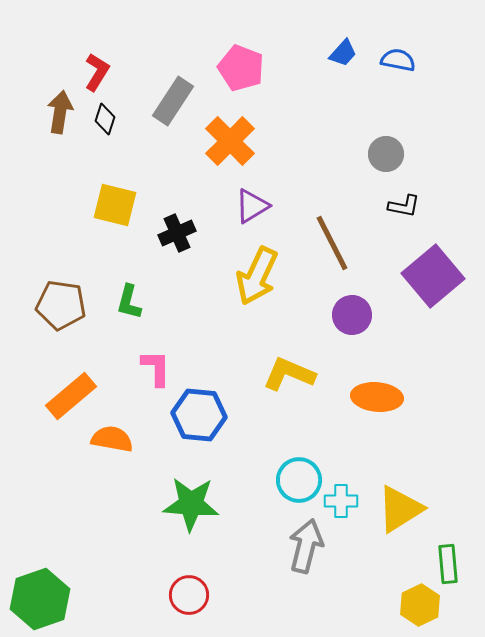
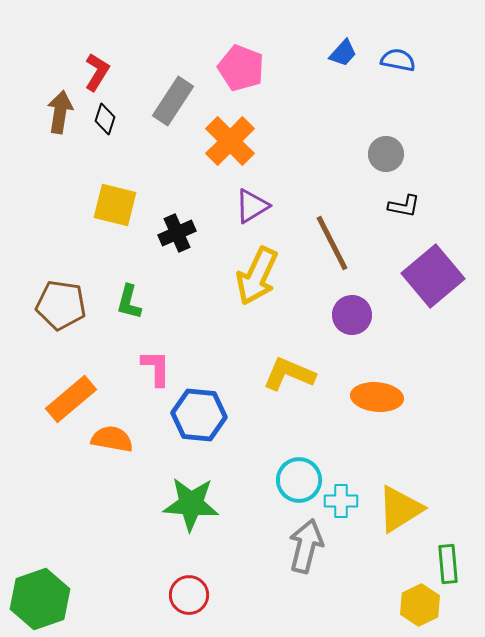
orange rectangle: moved 3 px down
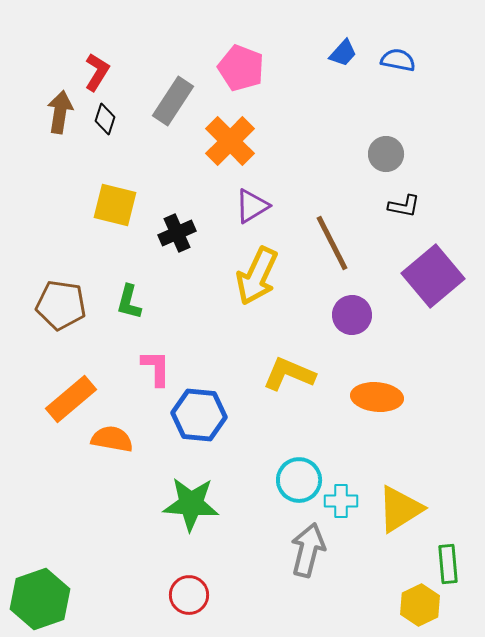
gray arrow: moved 2 px right, 4 px down
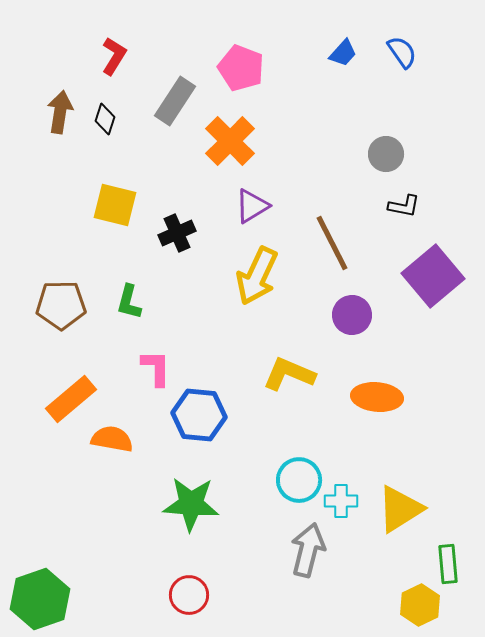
blue semicircle: moved 4 px right, 8 px up; rotated 44 degrees clockwise
red L-shape: moved 17 px right, 16 px up
gray rectangle: moved 2 px right
brown pentagon: rotated 9 degrees counterclockwise
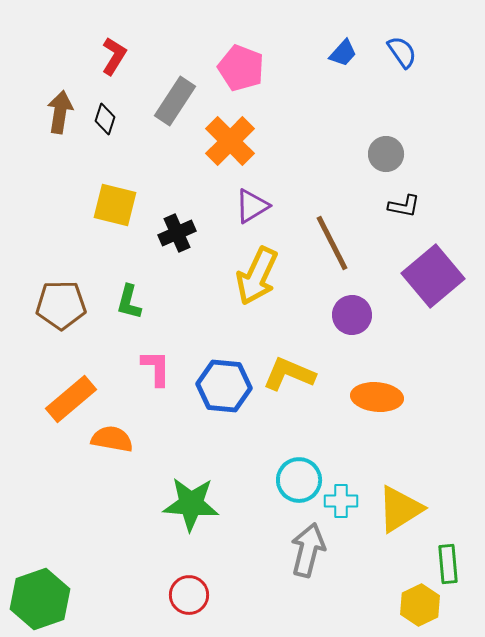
blue hexagon: moved 25 px right, 29 px up
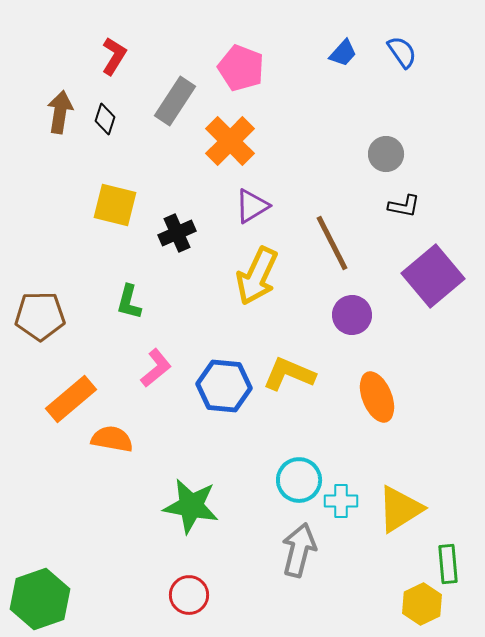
brown pentagon: moved 21 px left, 11 px down
pink L-shape: rotated 51 degrees clockwise
orange ellipse: rotated 63 degrees clockwise
green star: moved 2 px down; rotated 6 degrees clockwise
gray arrow: moved 9 px left
yellow hexagon: moved 2 px right, 1 px up
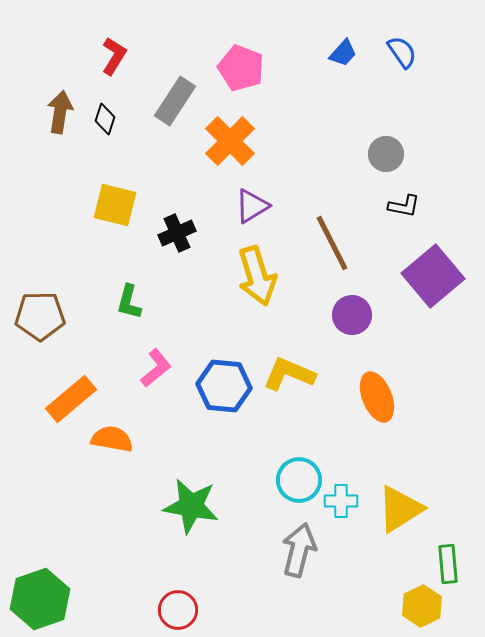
yellow arrow: rotated 42 degrees counterclockwise
red circle: moved 11 px left, 15 px down
yellow hexagon: moved 2 px down
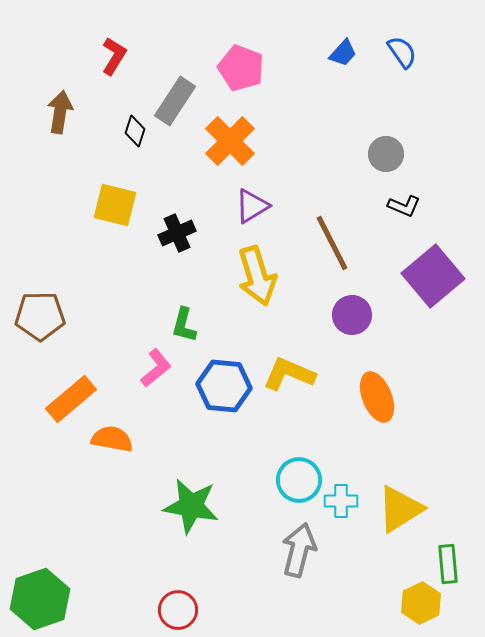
black diamond: moved 30 px right, 12 px down
black L-shape: rotated 12 degrees clockwise
green L-shape: moved 55 px right, 23 px down
yellow hexagon: moved 1 px left, 3 px up
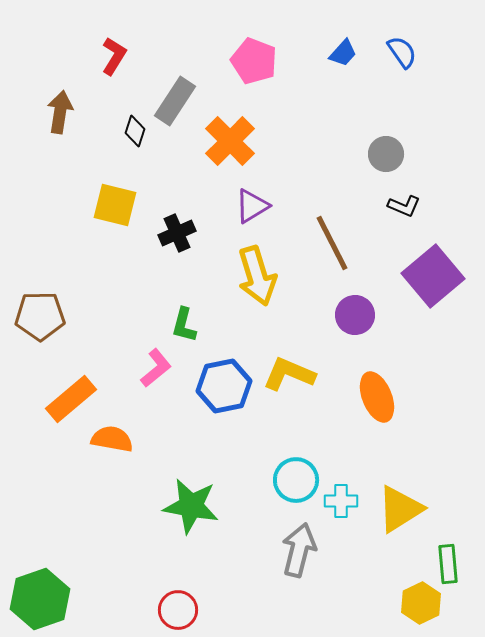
pink pentagon: moved 13 px right, 7 px up
purple circle: moved 3 px right
blue hexagon: rotated 16 degrees counterclockwise
cyan circle: moved 3 px left
